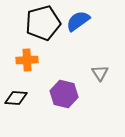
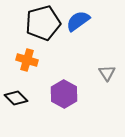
orange cross: rotated 20 degrees clockwise
gray triangle: moved 7 px right
purple hexagon: rotated 16 degrees clockwise
black diamond: rotated 40 degrees clockwise
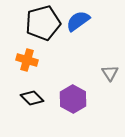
gray triangle: moved 3 px right
purple hexagon: moved 9 px right, 5 px down
black diamond: moved 16 px right
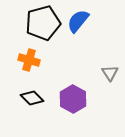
blue semicircle: rotated 15 degrees counterclockwise
orange cross: moved 2 px right
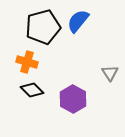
black pentagon: moved 4 px down
orange cross: moved 2 px left, 2 px down
black diamond: moved 8 px up
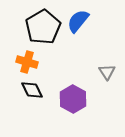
black pentagon: rotated 16 degrees counterclockwise
gray triangle: moved 3 px left, 1 px up
black diamond: rotated 20 degrees clockwise
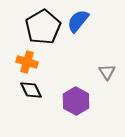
black diamond: moved 1 px left
purple hexagon: moved 3 px right, 2 px down
